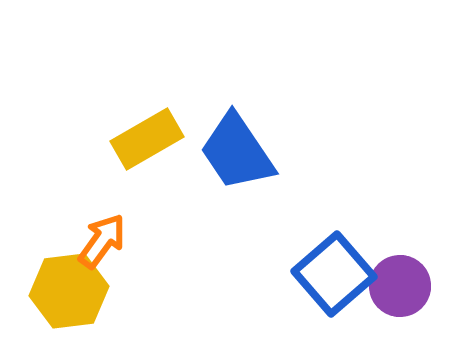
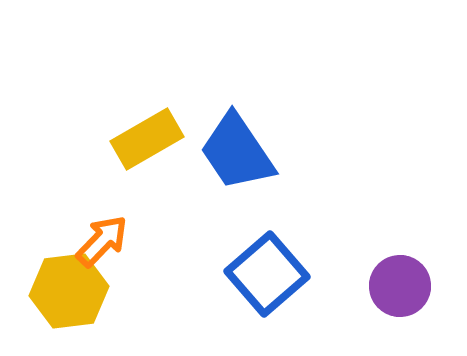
orange arrow: rotated 8 degrees clockwise
blue square: moved 67 px left
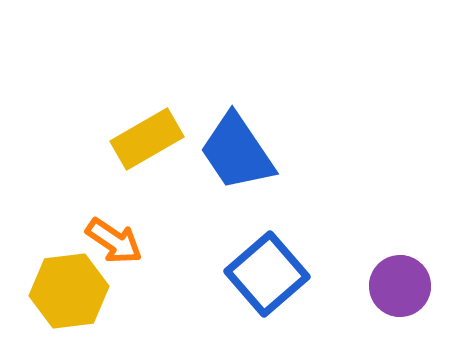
orange arrow: moved 12 px right; rotated 80 degrees clockwise
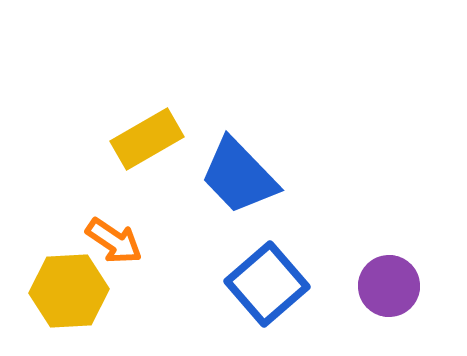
blue trapezoid: moved 2 px right, 24 px down; rotated 10 degrees counterclockwise
blue square: moved 10 px down
purple circle: moved 11 px left
yellow hexagon: rotated 4 degrees clockwise
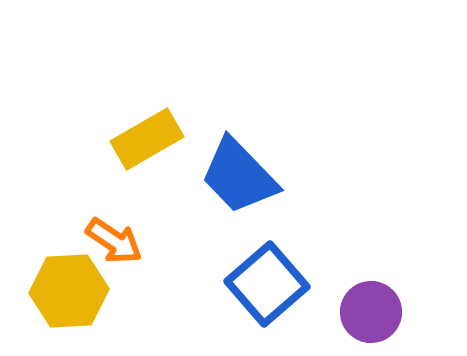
purple circle: moved 18 px left, 26 px down
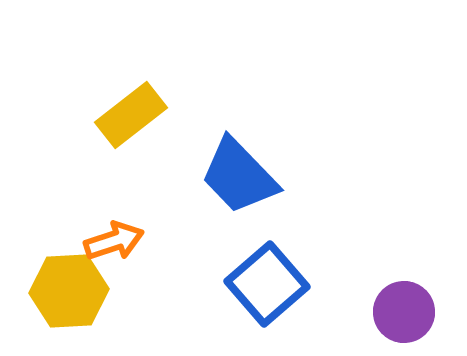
yellow rectangle: moved 16 px left, 24 px up; rotated 8 degrees counterclockwise
orange arrow: rotated 52 degrees counterclockwise
purple circle: moved 33 px right
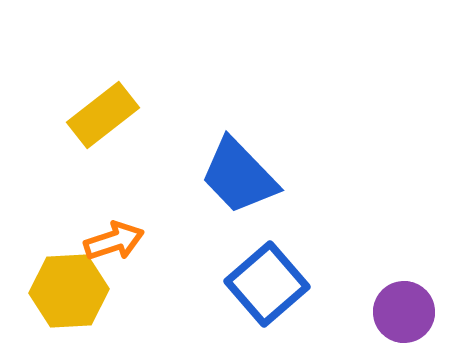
yellow rectangle: moved 28 px left
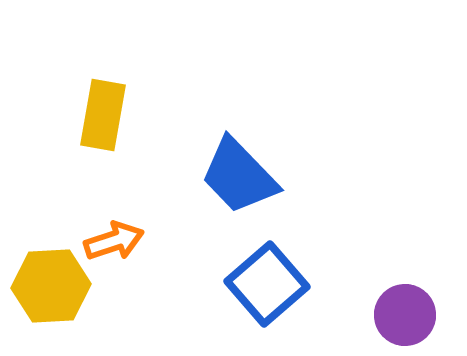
yellow rectangle: rotated 42 degrees counterclockwise
yellow hexagon: moved 18 px left, 5 px up
purple circle: moved 1 px right, 3 px down
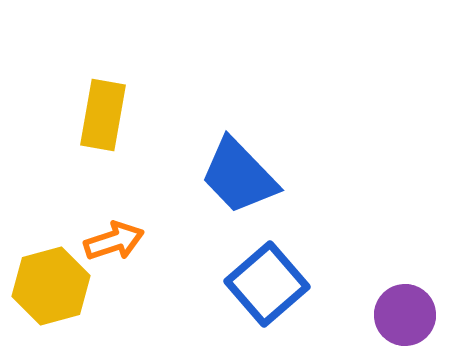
yellow hexagon: rotated 12 degrees counterclockwise
